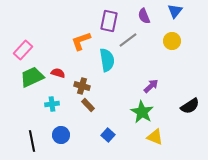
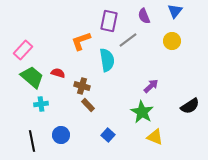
green trapezoid: rotated 65 degrees clockwise
cyan cross: moved 11 px left
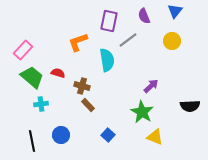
orange L-shape: moved 3 px left, 1 px down
black semicircle: rotated 30 degrees clockwise
